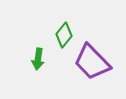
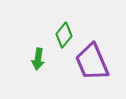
purple trapezoid: rotated 21 degrees clockwise
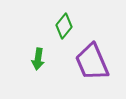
green diamond: moved 9 px up
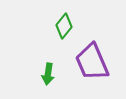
green arrow: moved 10 px right, 15 px down
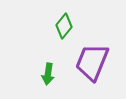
purple trapezoid: rotated 45 degrees clockwise
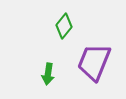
purple trapezoid: moved 2 px right
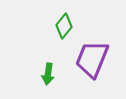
purple trapezoid: moved 2 px left, 3 px up
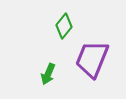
green arrow: rotated 15 degrees clockwise
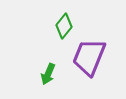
purple trapezoid: moved 3 px left, 2 px up
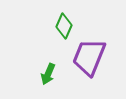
green diamond: rotated 15 degrees counterclockwise
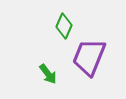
green arrow: rotated 60 degrees counterclockwise
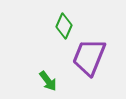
green arrow: moved 7 px down
